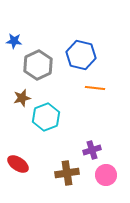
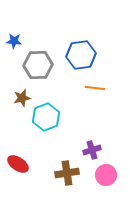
blue hexagon: rotated 20 degrees counterclockwise
gray hexagon: rotated 24 degrees clockwise
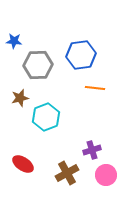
brown star: moved 2 px left
red ellipse: moved 5 px right
brown cross: rotated 20 degrees counterclockwise
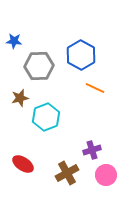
blue hexagon: rotated 24 degrees counterclockwise
gray hexagon: moved 1 px right, 1 px down
orange line: rotated 18 degrees clockwise
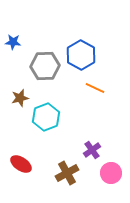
blue star: moved 1 px left, 1 px down
gray hexagon: moved 6 px right
purple cross: rotated 18 degrees counterclockwise
red ellipse: moved 2 px left
pink circle: moved 5 px right, 2 px up
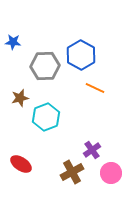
brown cross: moved 5 px right, 1 px up
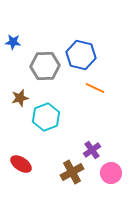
blue hexagon: rotated 16 degrees counterclockwise
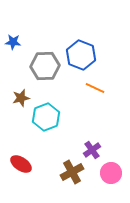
blue hexagon: rotated 8 degrees clockwise
brown star: moved 1 px right
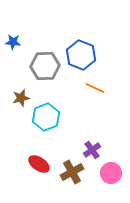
red ellipse: moved 18 px right
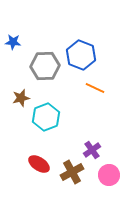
pink circle: moved 2 px left, 2 px down
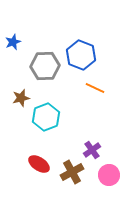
blue star: rotated 28 degrees counterclockwise
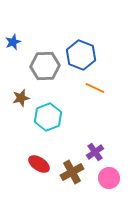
cyan hexagon: moved 2 px right
purple cross: moved 3 px right, 2 px down
pink circle: moved 3 px down
